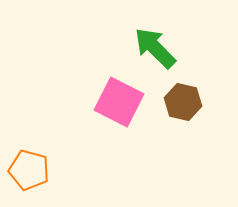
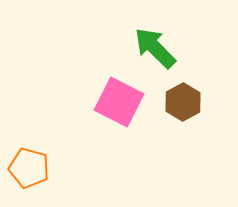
brown hexagon: rotated 18 degrees clockwise
orange pentagon: moved 2 px up
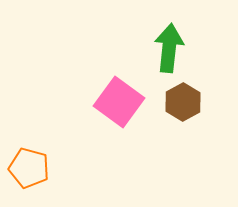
green arrow: moved 14 px right; rotated 51 degrees clockwise
pink square: rotated 9 degrees clockwise
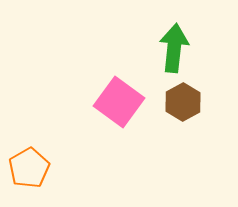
green arrow: moved 5 px right
orange pentagon: rotated 27 degrees clockwise
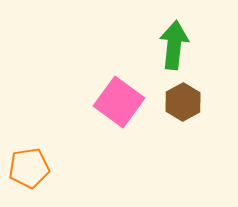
green arrow: moved 3 px up
orange pentagon: rotated 21 degrees clockwise
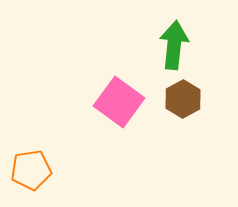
brown hexagon: moved 3 px up
orange pentagon: moved 2 px right, 2 px down
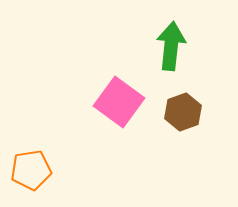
green arrow: moved 3 px left, 1 px down
brown hexagon: moved 13 px down; rotated 9 degrees clockwise
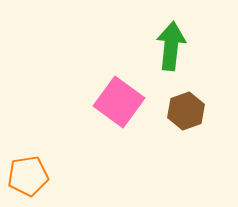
brown hexagon: moved 3 px right, 1 px up
orange pentagon: moved 3 px left, 6 px down
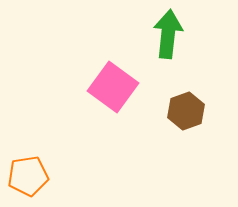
green arrow: moved 3 px left, 12 px up
pink square: moved 6 px left, 15 px up
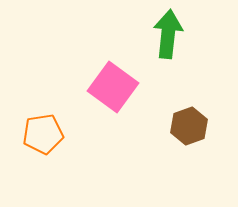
brown hexagon: moved 3 px right, 15 px down
orange pentagon: moved 15 px right, 42 px up
